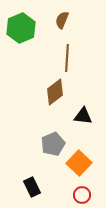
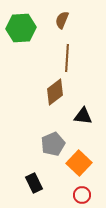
green hexagon: rotated 20 degrees clockwise
black rectangle: moved 2 px right, 4 px up
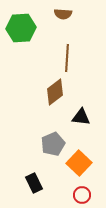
brown semicircle: moved 1 px right, 6 px up; rotated 108 degrees counterclockwise
black triangle: moved 2 px left, 1 px down
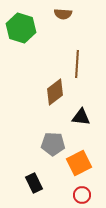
green hexagon: rotated 20 degrees clockwise
brown line: moved 10 px right, 6 px down
gray pentagon: rotated 25 degrees clockwise
orange square: rotated 20 degrees clockwise
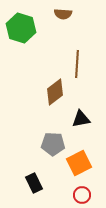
black triangle: moved 2 px down; rotated 18 degrees counterclockwise
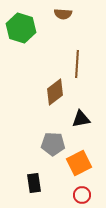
black rectangle: rotated 18 degrees clockwise
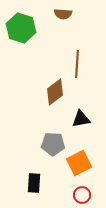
black rectangle: rotated 12 degrees clockwise
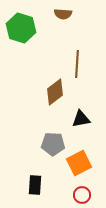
black rectangle: moved 1 px right, 2 px down
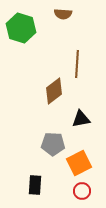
brown diamond: moved 1 px left, 1 px up
red circle: moved 4 px up
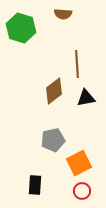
brown line: rotated 8 degrees counterclockwise
black triangle: moved 5 px right, 21 px up
gray pentagon: moved 4 px up; rotated 15 degrees counterclockwise
